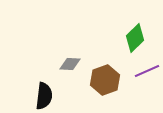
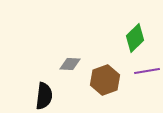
purple line: rotated 15 degrees clockwise
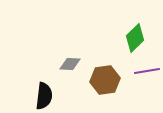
brown hexagon: rotated 12 degrees clockwise
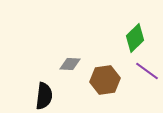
purple line: rotated 45 degrees clockwise
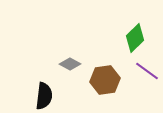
gray diamond: rotated 25 degrees clockwise
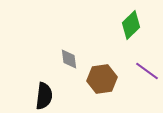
green diamond: moved 4 px left, 13 px up
gray diamond: moved 1 px left, 5 px up; rotated 55 degrees clockwise
brown hexagon: moved 3 px left, 1 px up
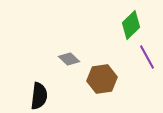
gray diamond: rotated 40 degrees counterclockwise
purple line: moved 14 px up; rotated 25 degrees clockwise
black semicircle: moved 5 px left
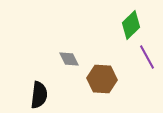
gray diamond: rotated 20 degrees clockwise
brown hexagon: rotated 12 degrees clockwise
black semicircle: moved 1 px up
